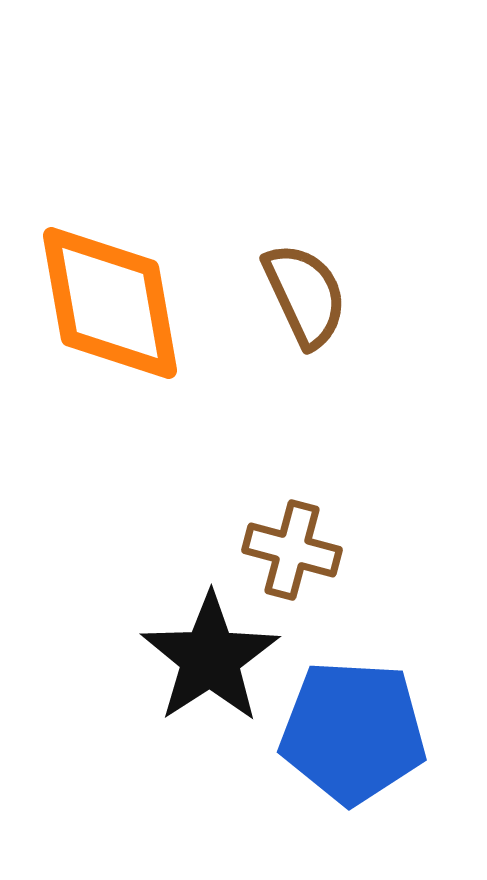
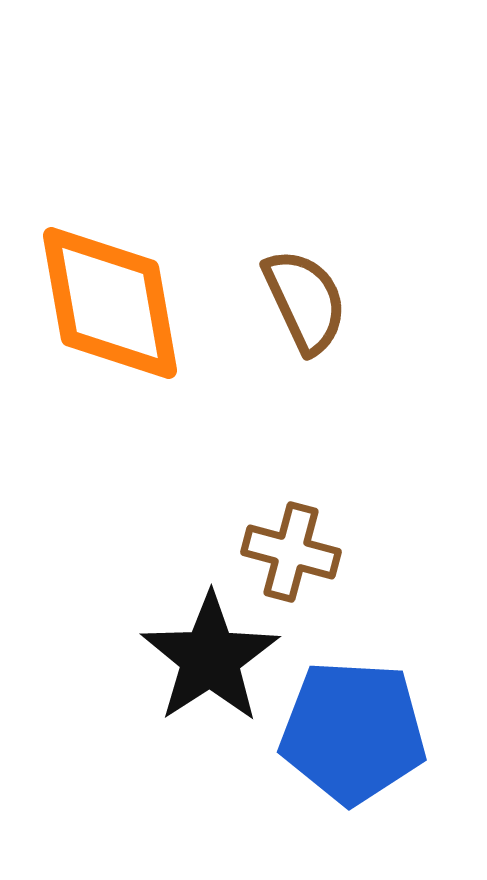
brown semicircle: moved 6 px down
brown cross: moved 1 px left, 2 px down
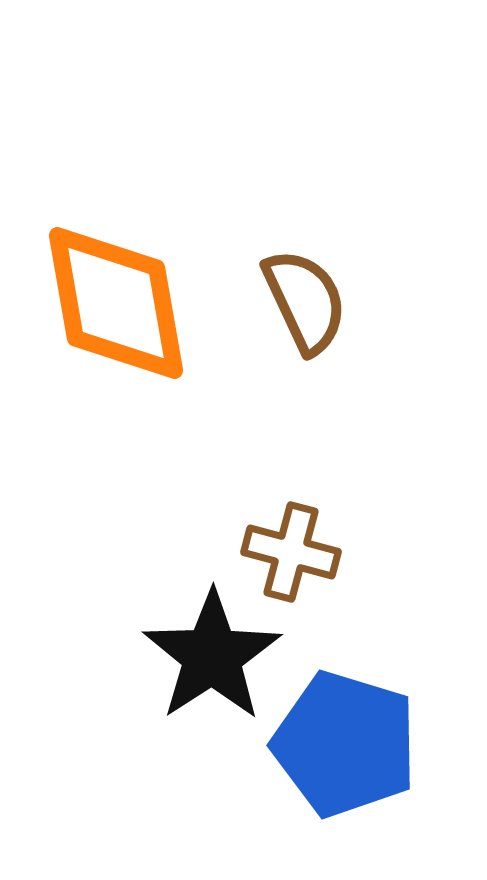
orange diamond: moved 6 px right
black star: moved 2 px right, 2 px up
blue pentagon: moved 8 px left, 12 px down; rotated 14 degrees clockwise
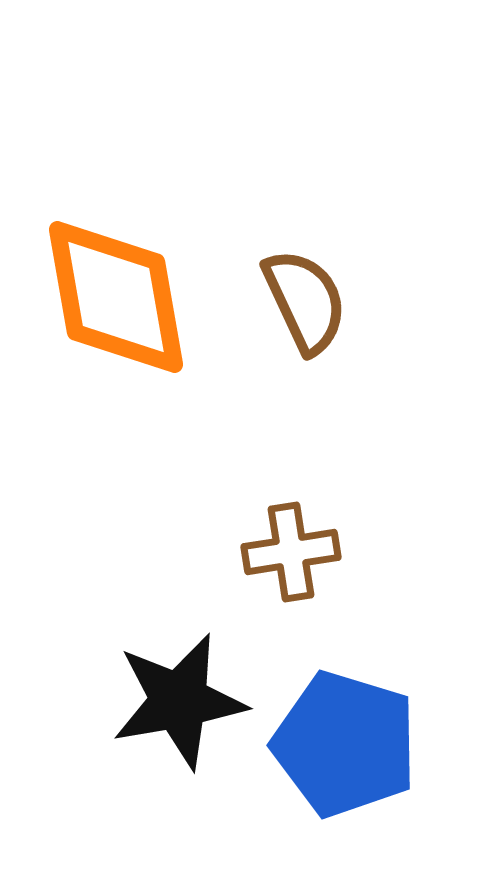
orange diamond: moved 6 px up
brown cross: rotated 24 degrees counterclockwise
black star: moved 33 px left, 45 px down; rotated 23 degrees clockwise
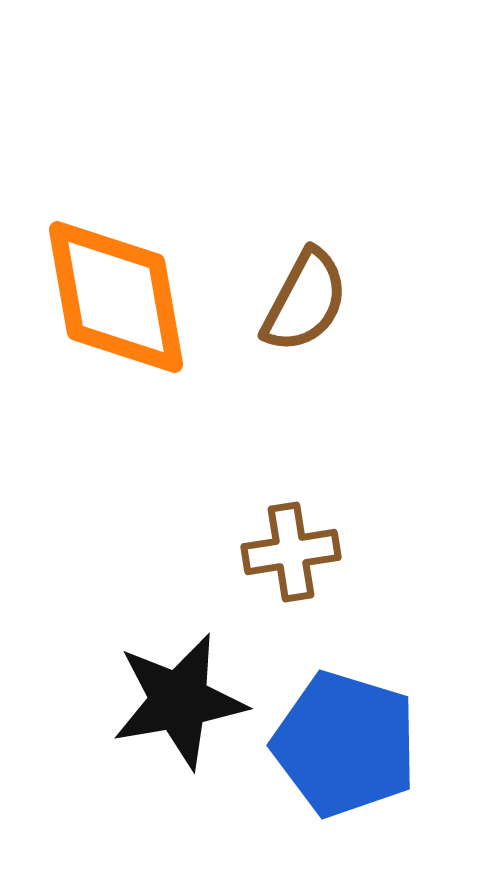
brown semicircle: rotated 53 degrees clockwise
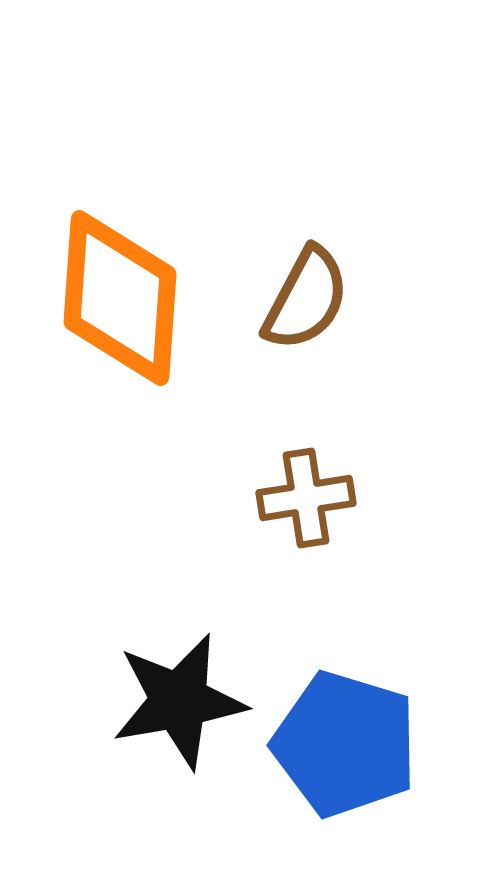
orange diamond: moved 4 px right, 1 px down; rotated 14 degrees clockwise
brown semicircle: moved 1 px right, 2 px up
brown cross: moved 15 px right, 54 px up
